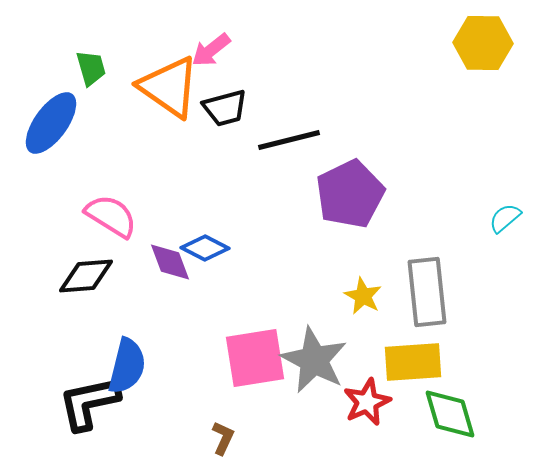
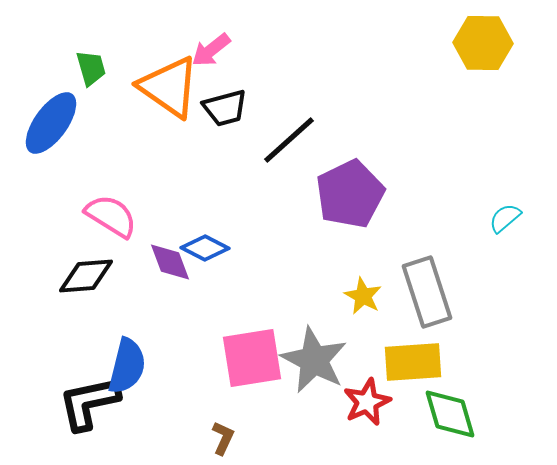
black line: rotated 28 degrees counterclockwise
gray rectangle: rotated 12 degrees counterclockwise
pink square: moved 3 px left
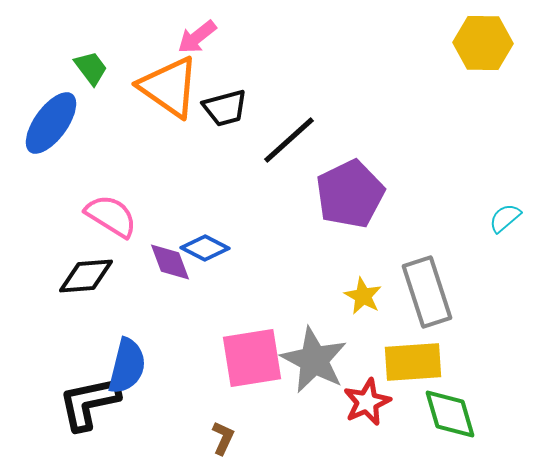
pink arrow: moved 14 px left, 13 px up
green trapezoid: rotated 21 degrees counterclockwise
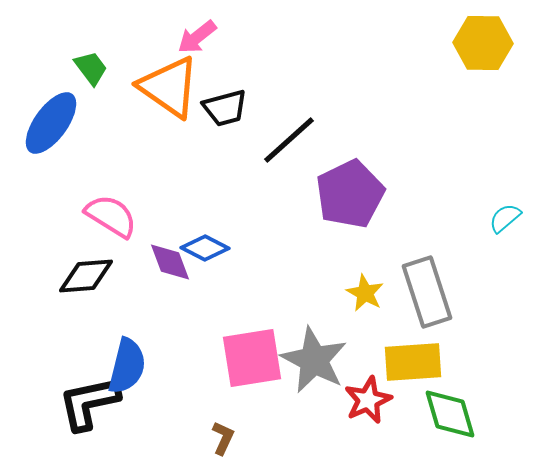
yellow star: moved 2 px right, 3 px up
red star: moved 1 px right, 2 px up
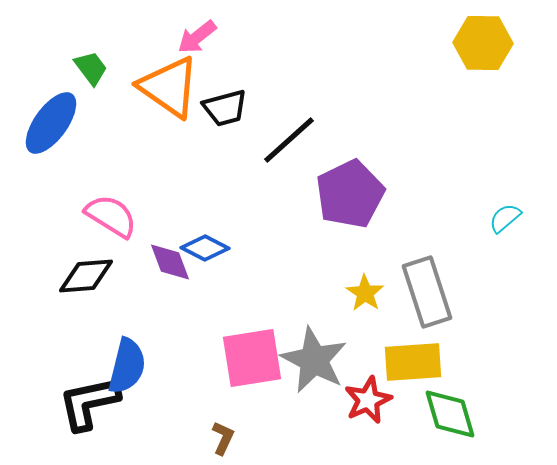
yellow star: rotated 6 degrees clockwise
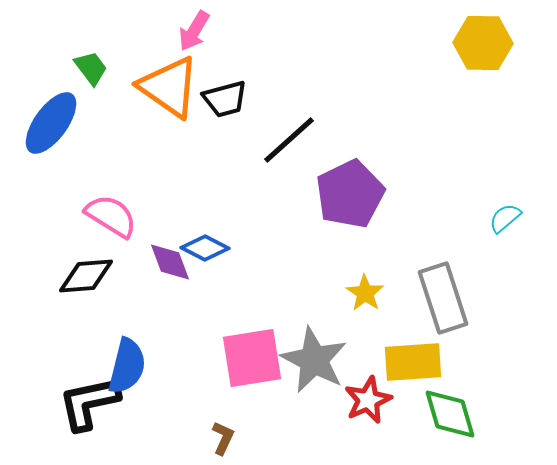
pink arrow: moved 3 px left, 6 px up; rotated 21 degrees counterclockwise
black trapezoid: moved 9 px up
gray rectangle: moved 16 px right, 6 px down
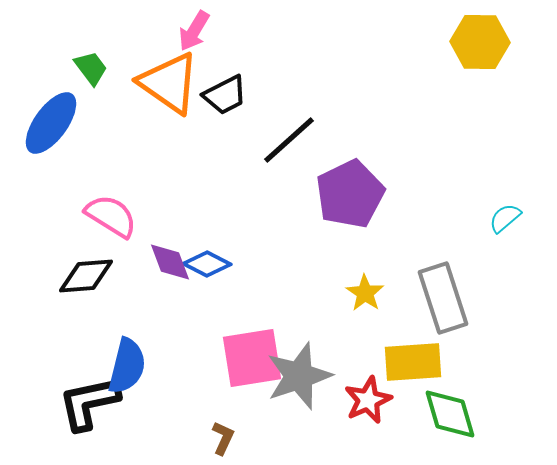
yellow hexagon: moved 3 px left, 1 px up
orange triangle: moved 4 px up
black trapezoid: moved 4 px up; rotated 12 degrees counterclockwise
blue diamond: moved 2 px right, 16 px down
gray star: moved 15 px left, 16 px down; rotated 26 degrees clockwise
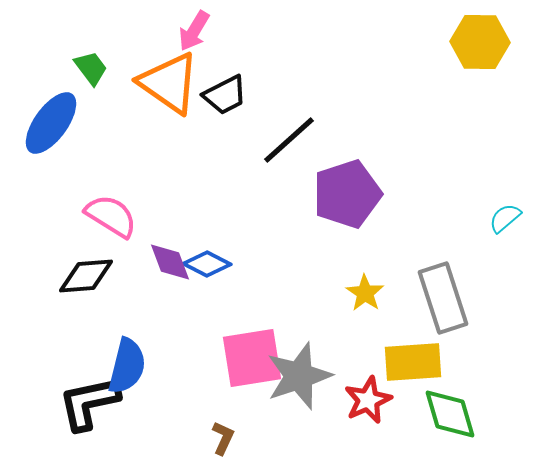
purple pentagon: moved 3 px left; rotated 8 degrees clockwise
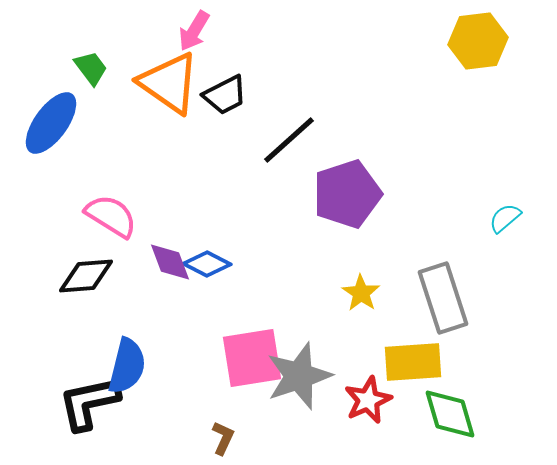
yellow hexagon: moved 2 px left, 1 px up; rotated 8 degrees counterclockwise
yellow star: moved 4 px left
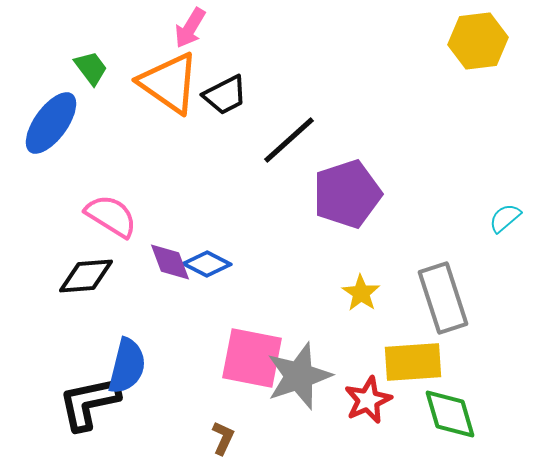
pink arrow: moved 4 px left, 3 px up
pink square: rotated 20 degrees clockwise
